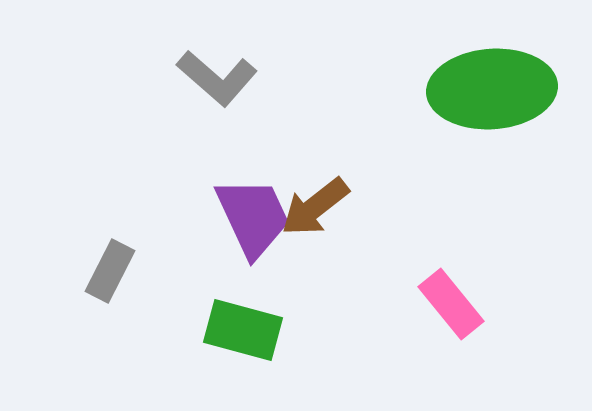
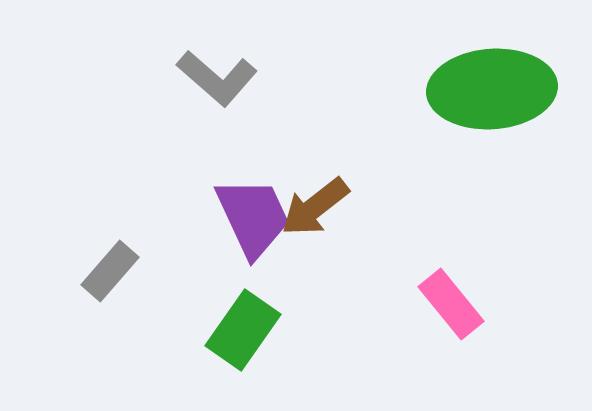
gray rectangle: rotated 14 degrees clockwise
green rectangle: rotated 70 degrees counterclockwise
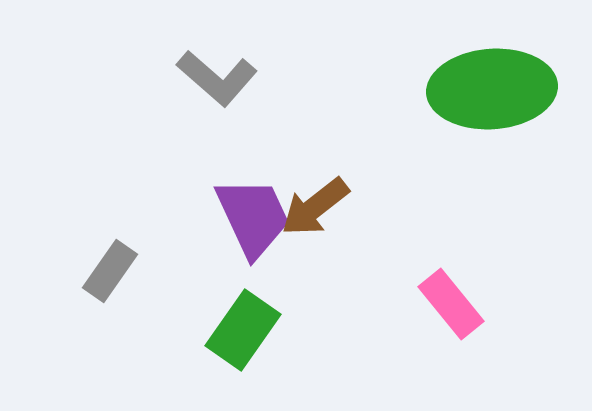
gray rectangle: rotated 6 degrees counterclockwise
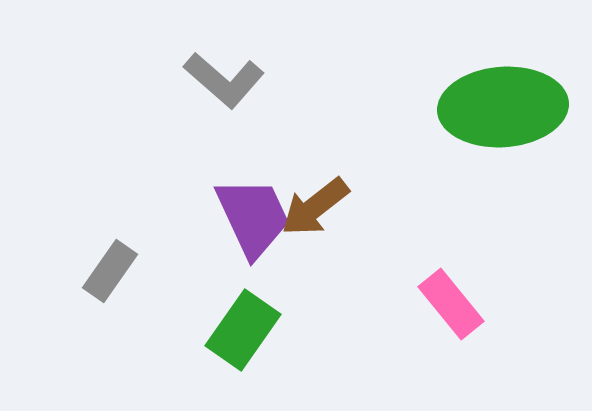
gray L-shape: moved 7 px right, 2 px down
green ellipse: moved 11 px right, 18 px down
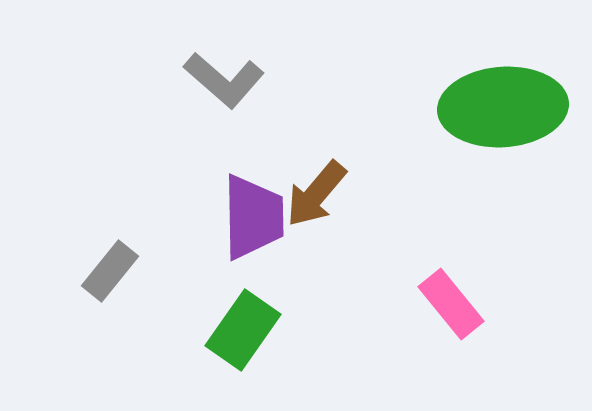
brown arrow: moved 1 px right, 13 px up; rotated 12 degrees counterclockwise
purple trapezoid: rotated 24 degrees clockwise
gray rectangle: rotated 4 degrees clockwise
